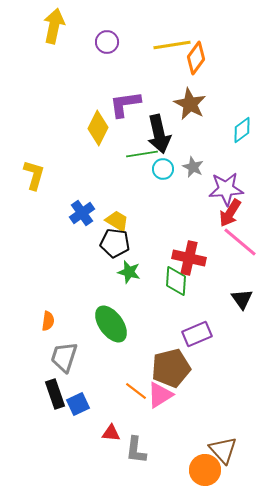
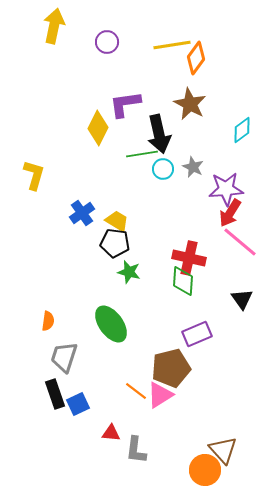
green diamond: moved 7 px right
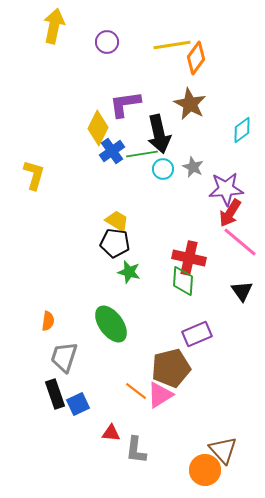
blue cross: moved 30 px right, 62 px up
black triangle: moved 8 px up
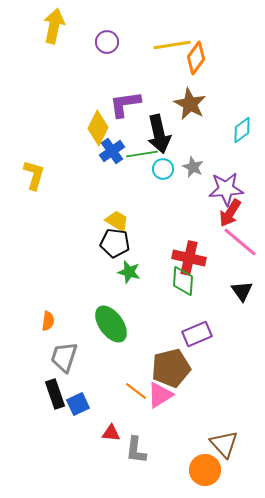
brown triangle: moved 1 px right, 6 px up
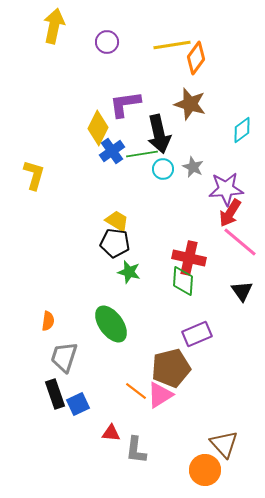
brown star: rotated 12 degrees counterclockwise
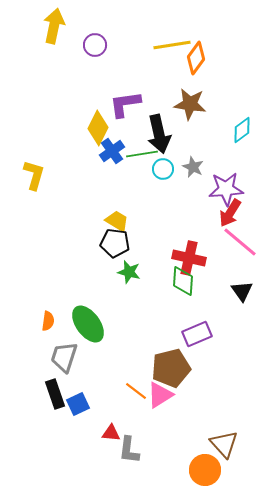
purple circle: moved 12 px left, 3 px down
brown star: rotated 8 degrees counterclockwise
green ellipse: moved 23 px left
gray L-shape: moved 7 px left
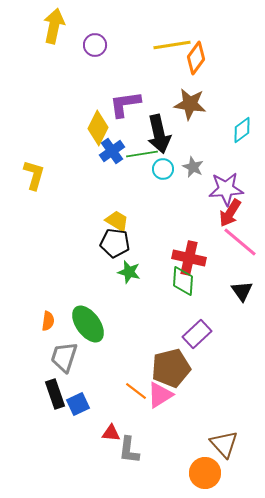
purple rectangle: rotated 20 degrees counterclockwise
orange circle: moved 3 px down
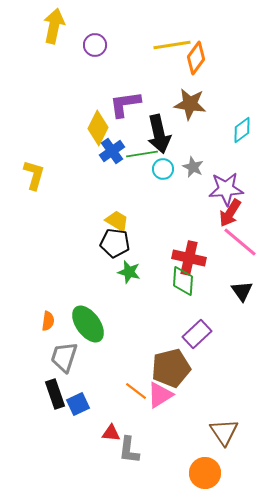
brown triangle: moved 12 px up; rotated 8 degrees clockwise
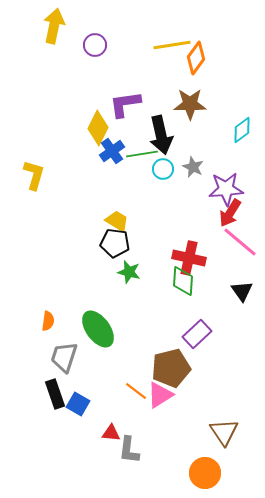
brown star: rotated 8 degrees counterclockwise
black arrow: moved 2 px right, 1 px down
green ellipse: moved 10 px right, 5 px down
blue square: rotated 35 degrees counterclockwise
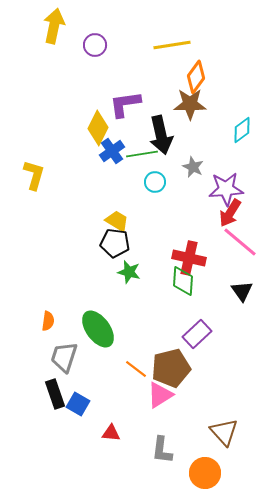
orange diamond: moved 19 px down
cyan circle: moved 8 px left, 13 px down
orange line: moved 22 px up
brown triangle: rotated 8 degrees counterclockwise
gray L-shape: moved 33 px right
